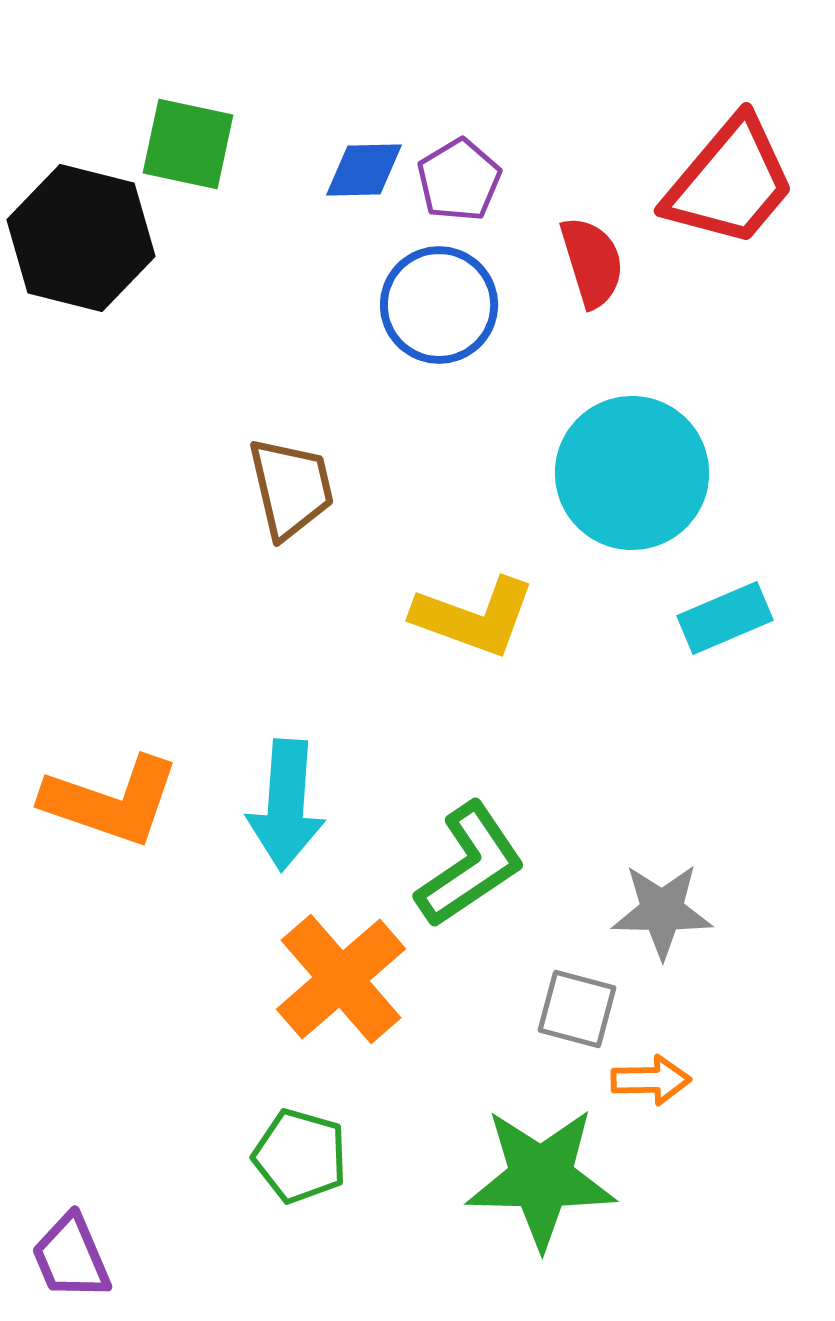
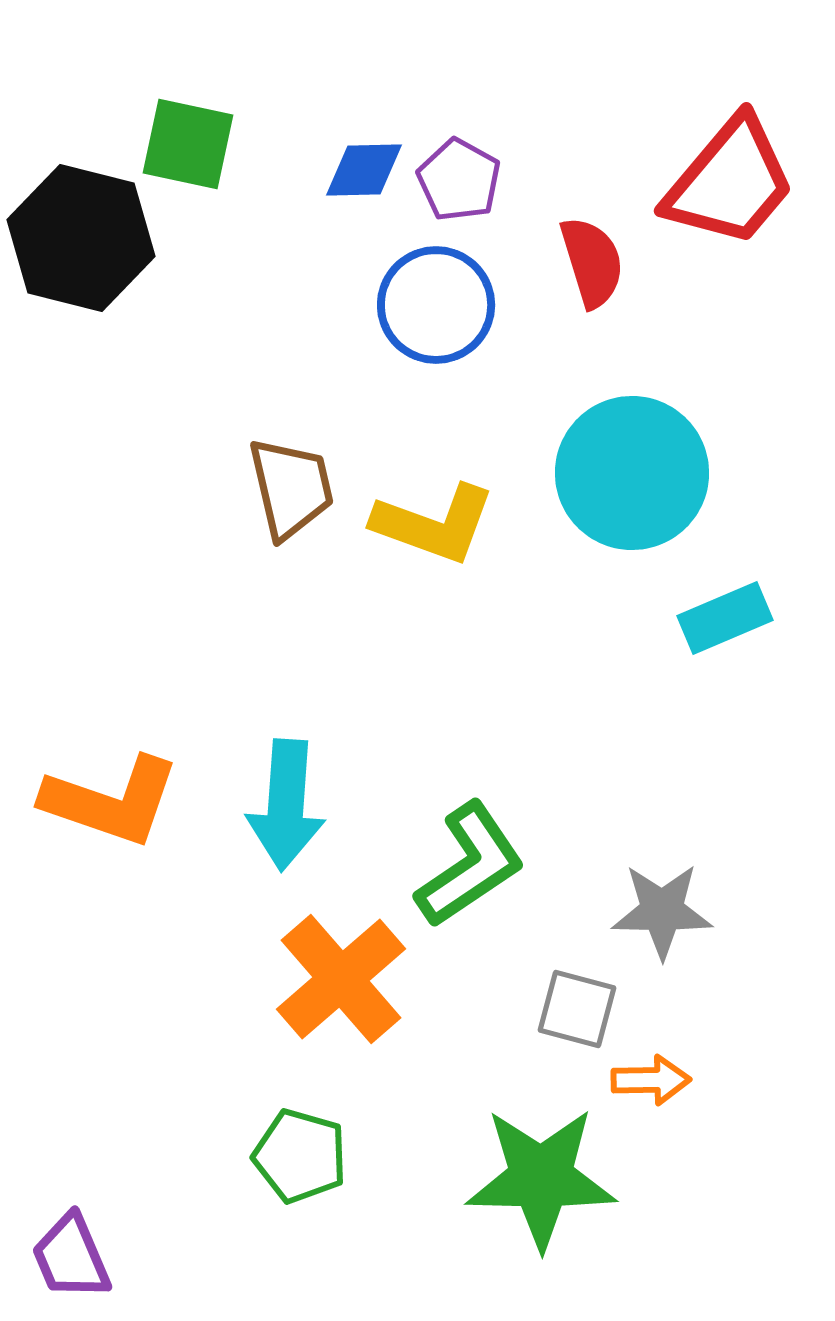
purple pentagon: rotated 12 degrees counterclockwise
blue circle: moved 3 px left
yellow L-shape: moved 40 px left, 93 px up
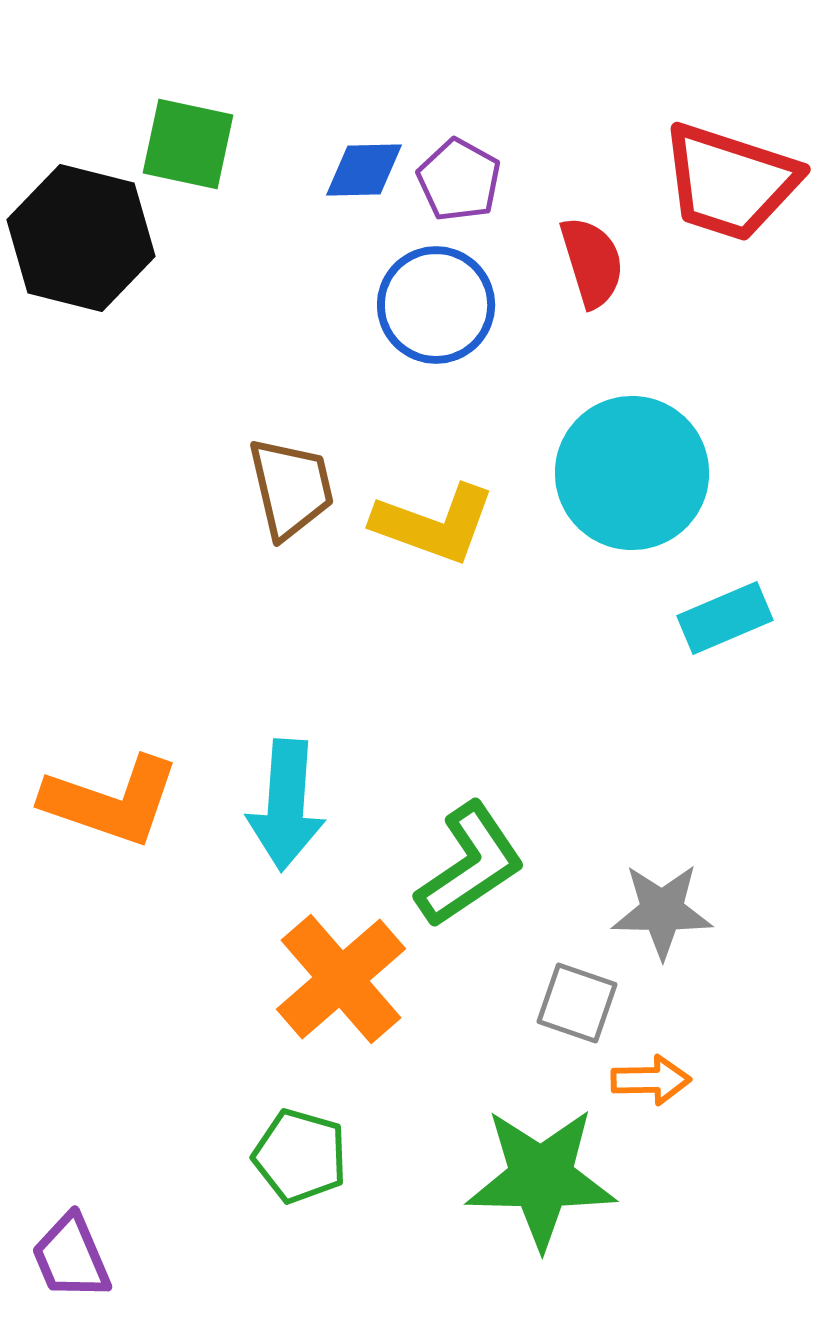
red trapezoid: rotated 68 degrees clockwise
gray square: moved 6 px up; rotated 4 degrees clockwise
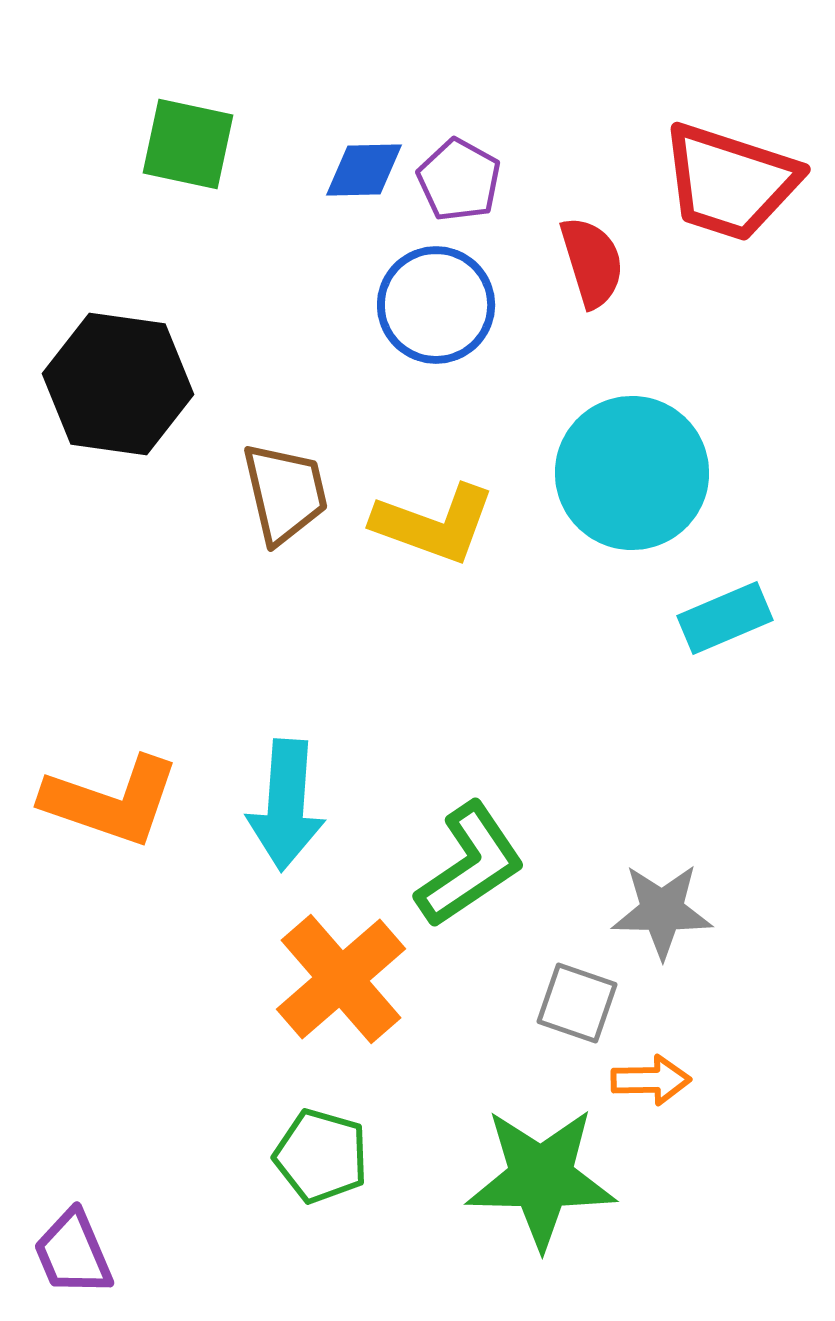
black hexagon: moved 37 px right, 146 px down; rotated 6 degrees counterclockwise
brown trapezoid: moved 6 px left, 5 px down
green pentagon: moved 21 px right
purple trapezoid: moved 2 px right, 4 px up
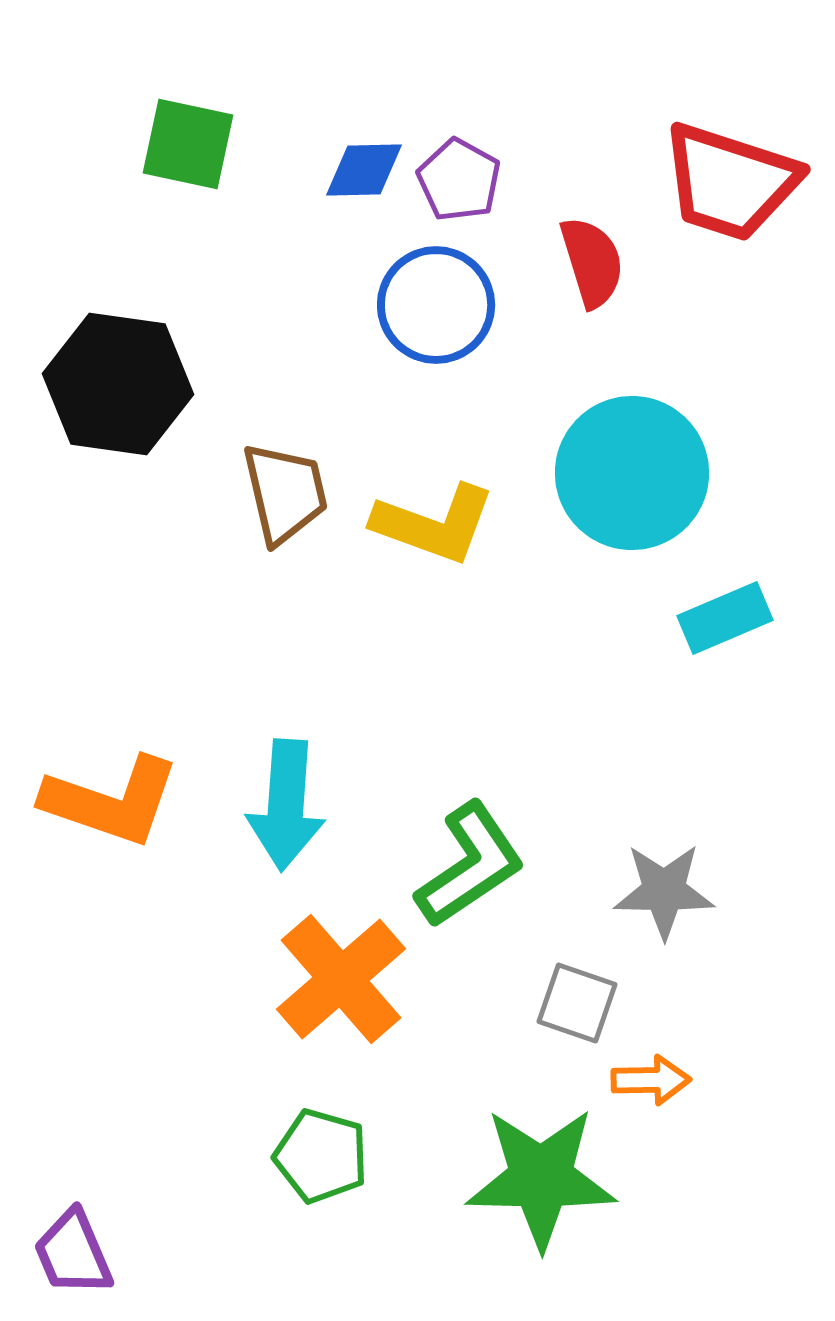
gray star: moved 2 px right, 20 px up
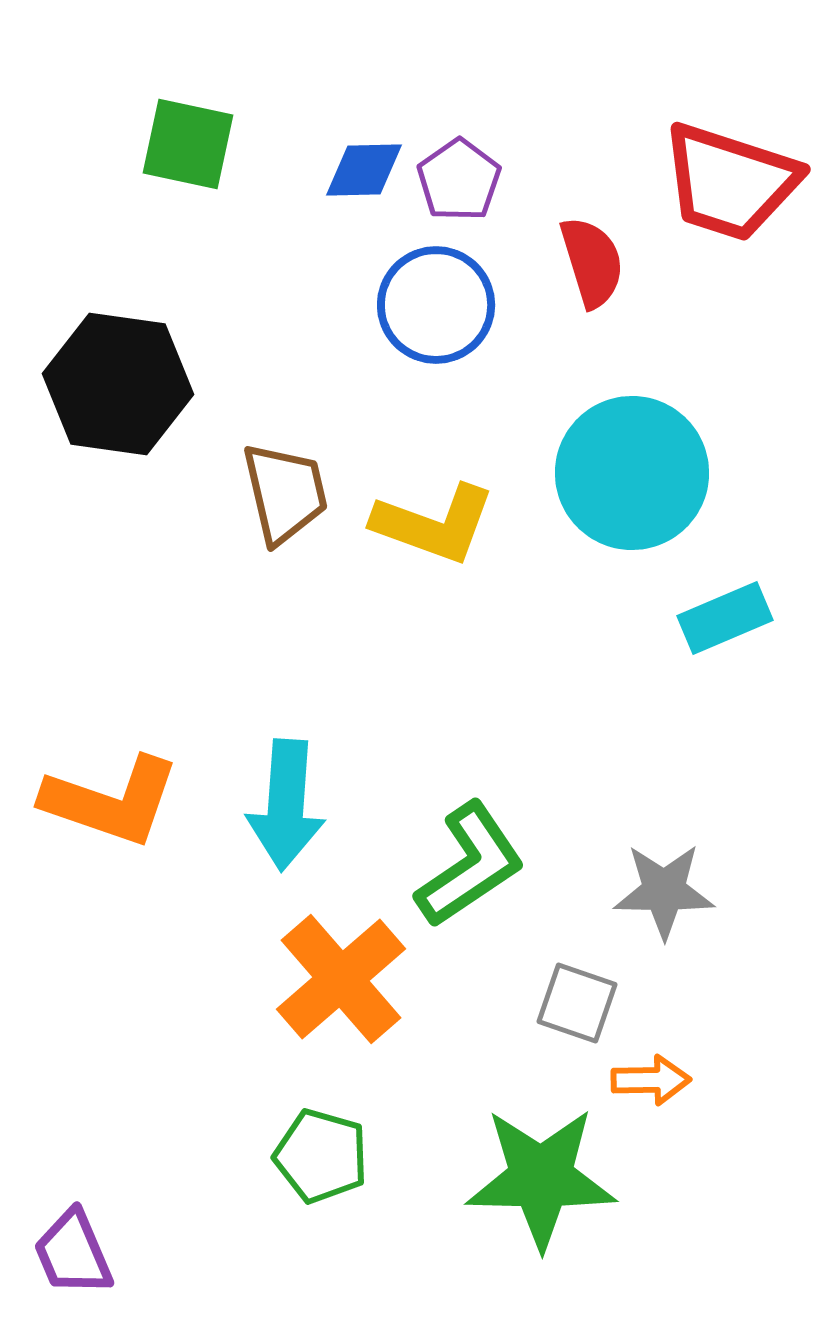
purple pentagon: rotated 8 degrees clockwise
